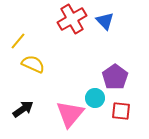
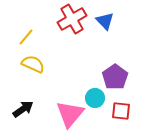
yellow line: moved 8 px right, 4 px up
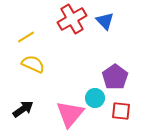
yellow line: rotated 18 degrees clockwise
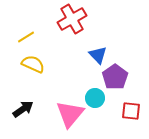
blue triangle: moved 7 px left, 34 px down
red square: moved 10 px right
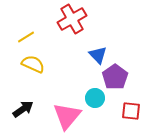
pink triangle: moved 3 px left, 2 px down
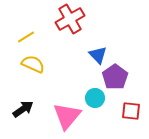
red cross: moved 2 px left
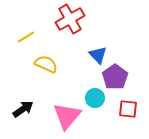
yellow semicircle: moved 13 px right
red square: moved 3 px left, 2 px up
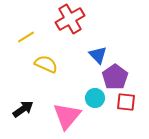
red square: moved 2 px left, 7 px up
